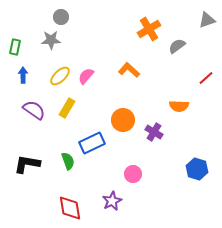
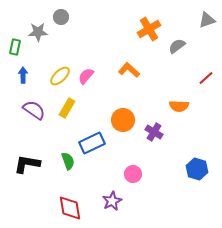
gray star: moved 13 px left, 8 px up
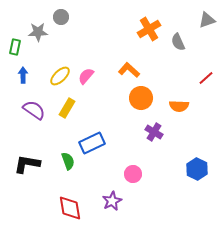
gray semicircle: moved 1 px right, 4 px up; rotated 78 degrees counterclockwise
orange circle: moved 18 px right, 22 px up
blue hexagon: rotated 10 degrees clockwise
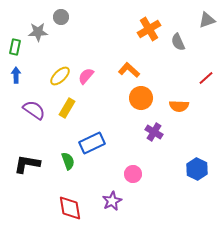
blue arrow: moved 7 px left
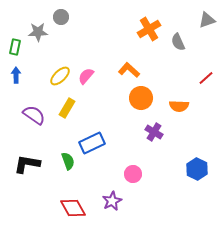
purple semicircle: moved 5 px down
red diamond: moved 3 px right; rotated 20 degrees counterclockwise
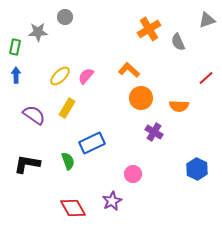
gray circle: moved 4 px right
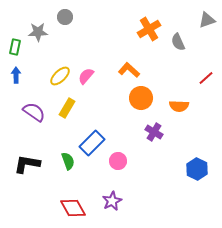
purple semicircle: moved 3 px up
blue rectangle: rotated 20 degrees counterclockwise
pink circle: moved 15 px left, 13 px up
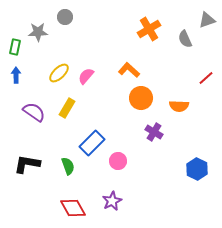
gray semicircle: moved 7 px right, 3 px up
yellow ellipse: moved 1 px left, 3 px up
green semicircle: moved 5 px down
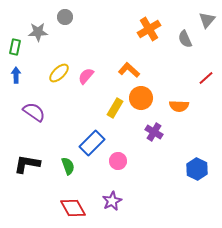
gray triangle: rotated 30 degrees counterclockwise
yellow rectangle: moved 48 px right
